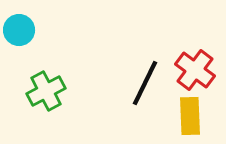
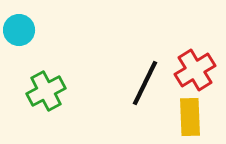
red cross: rotated 21 degrees clockwise
yellow rectangle: moved 1 px down
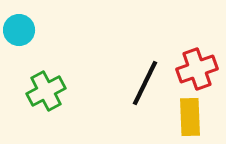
red cross: moved 2 px right, 1 px up; rotated 12 degrees clockwise
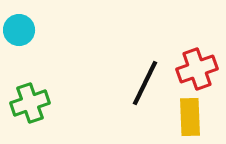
green cross: moved 16 px left, 12 px down; rotated 9 degrees clockwise
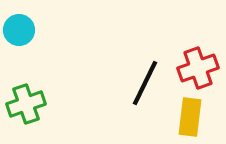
red cross: moved 1 px right, 1 px up
green cross: moved 4 px left, 1 px down
yellow rectangle: rotated 9 degrees clockwise
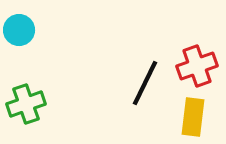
red cross: moved 1 px left, 2 px up
yellow rectangle: moved 3 px right
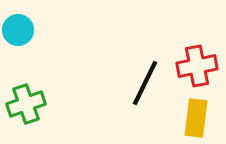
cyan circle: moved 1 px left
red cross: rotated 9 degrees clockwise
yellow rectangle: moved 3 px right, 1 px down
